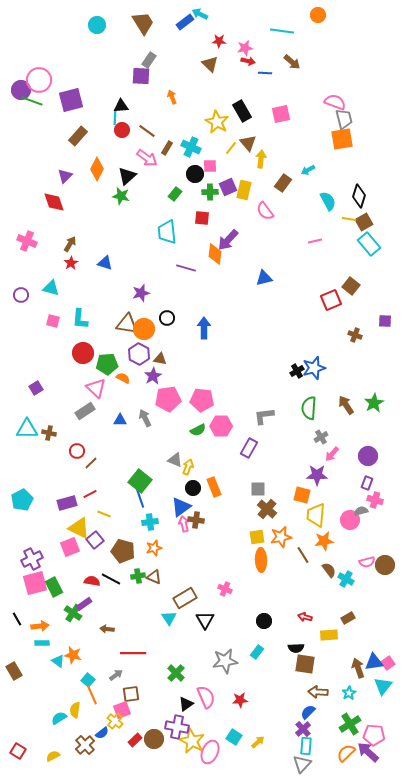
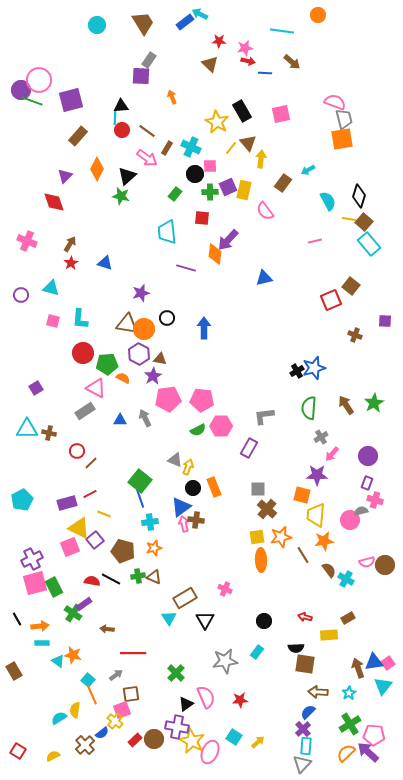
brown square at (364, 222): rotated 18 degrees counterclockwise
pink triangle at (96, 388): rotated 15 degrees counterclockwise
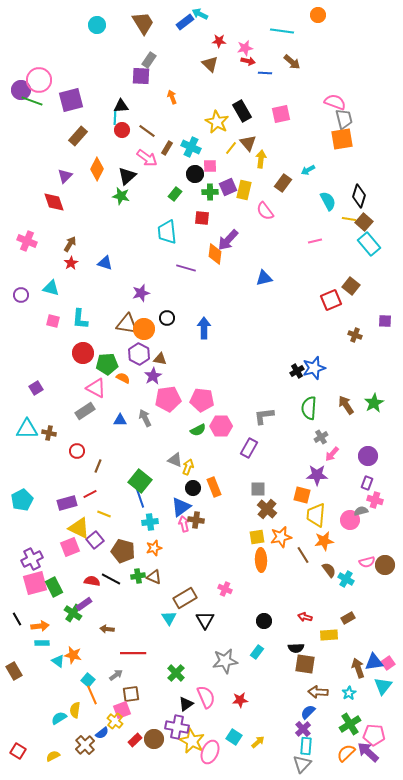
brown line at (91, 463): moved 7 px right, 3 px down; rotated 24 degrees counterclockwise
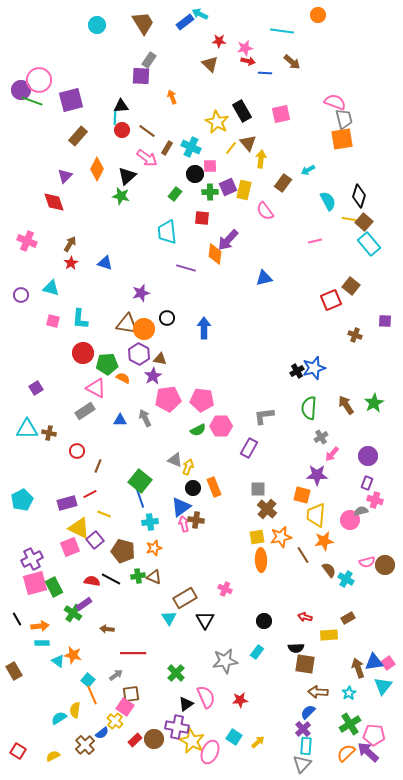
pink square at (122, 710): moved 3 px right, 3 px up; rotated 36 degrees counterclockwise
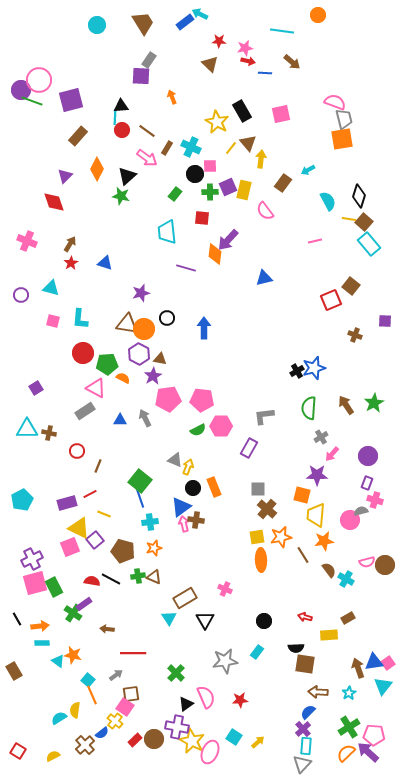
green cross at (350, 724): moved 1 px left, 3 px down
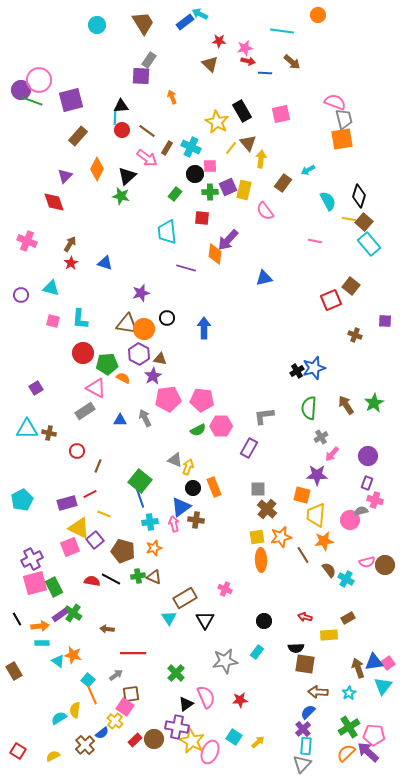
pink line at (315, 241): rotated 24 degrees clockwise
pink arrow at (184, 524): moved 10 px left
purple rectangle at (84, 604): moved 24 px left, 11 px down
